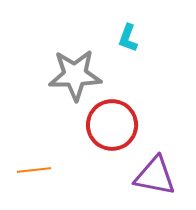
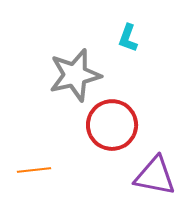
gray star: rotated 12 degrees counterclockwise
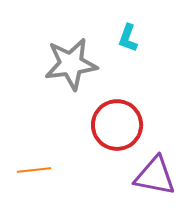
gray star: moved 4 px left, 11 px up; rotated 6 degrees clockwise
red circle: moved 5 px right
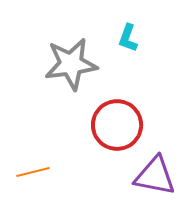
orange line: moved 1 px left, 2 px down; rotated 8 degrees counterclockwise
